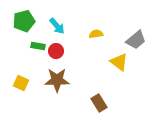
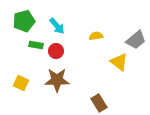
yellow semicircle: moved 2 px down
green rectangle: moved 2 px left, 1 px up
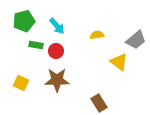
yellow semicircle: moved 1 px right, 1 px up
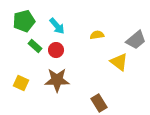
green rectangle: moved 1 px left, 1 px down; rotated 32 degrees clockwise
red circle: moved 1 px up
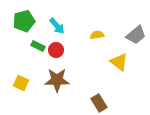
gray trapezoid: moved 5 px up
green rectangle: moved 3 px right; rotated 16 degrees counterclockwise
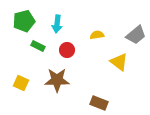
cyan arrow: moved 2 px up; rotated 48 degrees clockwise
red circle: moved 11 px right
brown rectangle: rotated 36 degrees counterclockwise
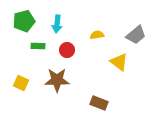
green rectangle: rotated 24 degrees counterclockwise
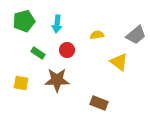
green rectangle: moved 7 px down; rotated 32 degrees clockwise
yellow square: rotated 14 degrees counterclockwise
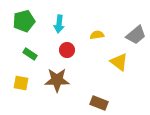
cyan arrow: moved 2 px right
green rectangle: moved 8 px left, 1 px down
